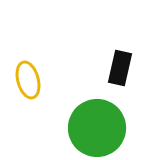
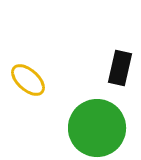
yellow ellipse: rotated 33 degrees counterclockwise
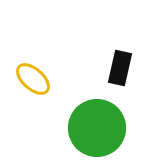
yellow ellipse: moved 5 px right, 1 px up
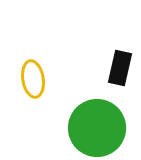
yellow ellipse: rotated 39 degrees clockwise
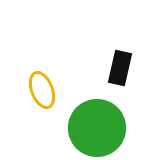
yellow ellipse: moved 9 px right, 11 px down; rotated 12 degrees counterclockwise
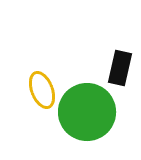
green circle: moved 10 px left, 16 px up
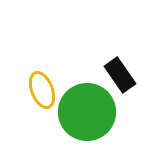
black rectangle: moved 7 px down; rotated 48 degrees counterclockwise
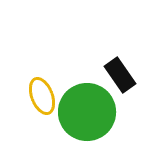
yellow ellipse: moved 6 px down
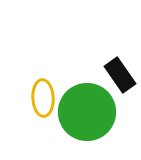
yellow ellipse: moved 1 px right, 2 px down; rotated 18 degrees clockwise
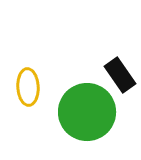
yellow ellipse: moved 15 px left, 11 px up
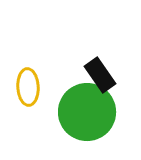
black rectangle: moved 20 px left
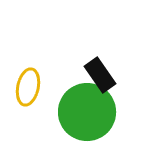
yellow ellipse: rotated 15 degrees clockwise
